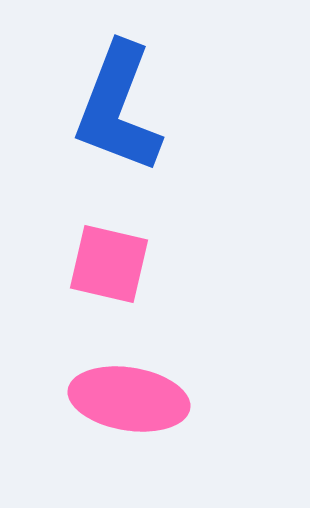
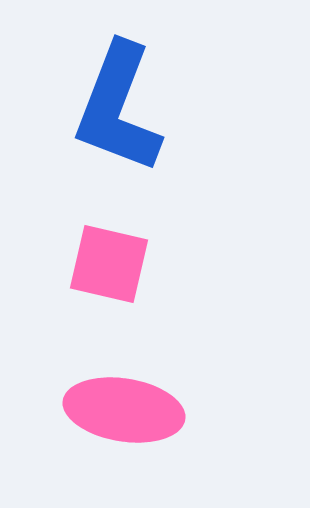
pink ellipse: moved 5 px left, 11 px down
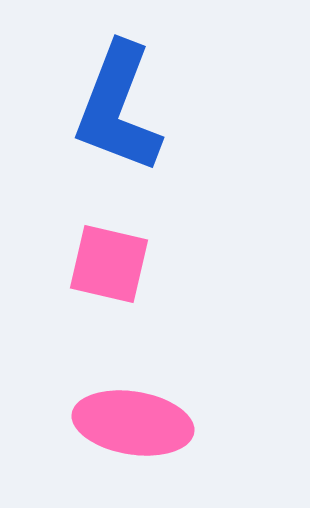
pink ellipse: moved 9 px right, 13 px down
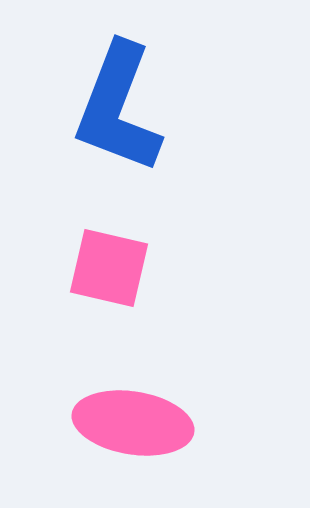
pink square: moved 4 px down
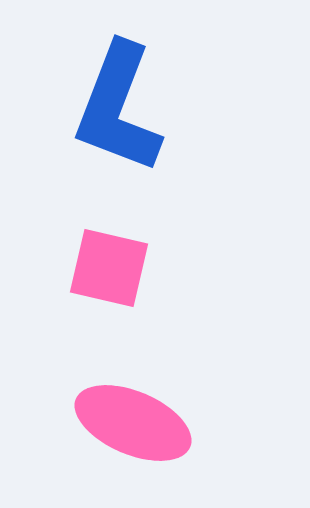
pink ellipse: rotated 14 degrees clockwise
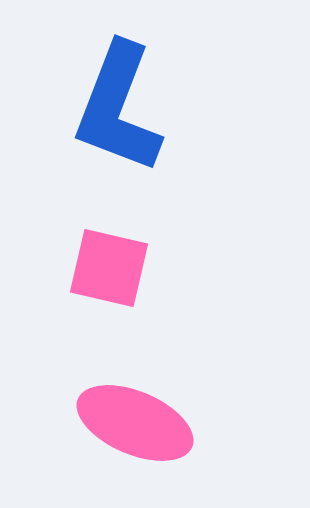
pink ellipse: moved 2 px right
